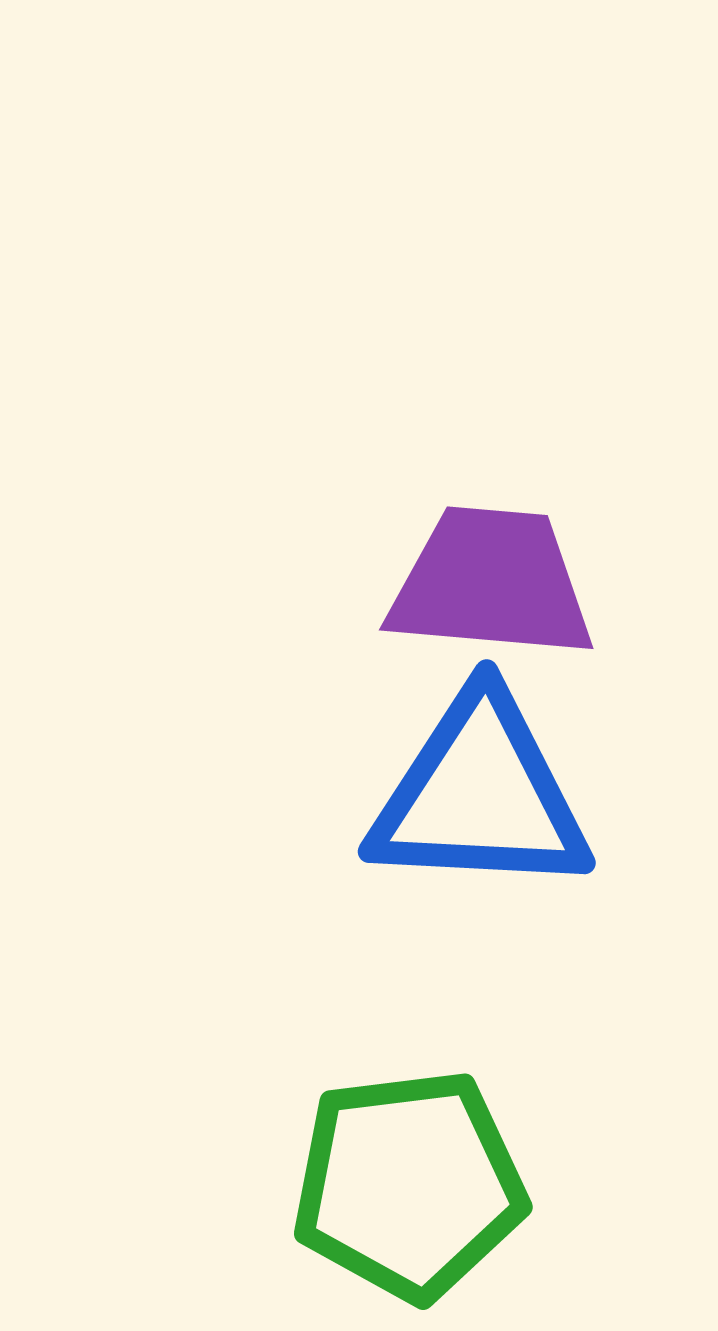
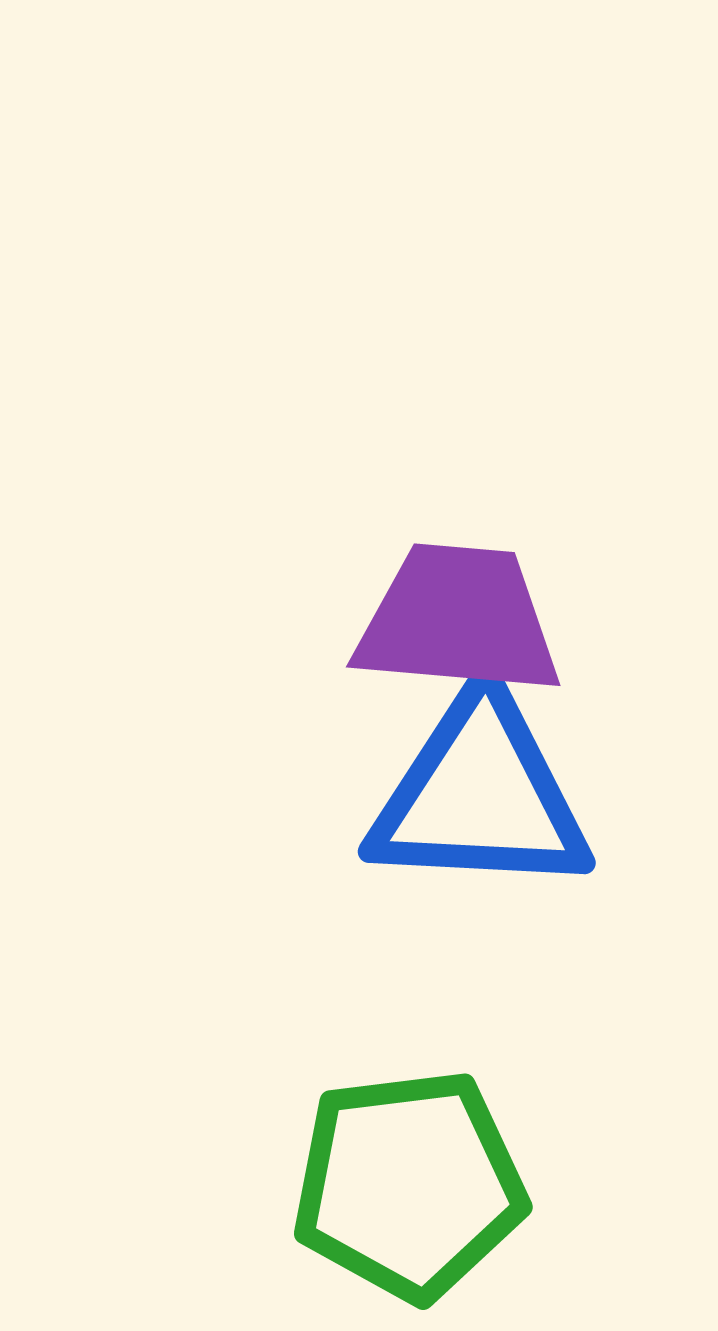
purple trapezoid: moved 33 px left, 37 px down
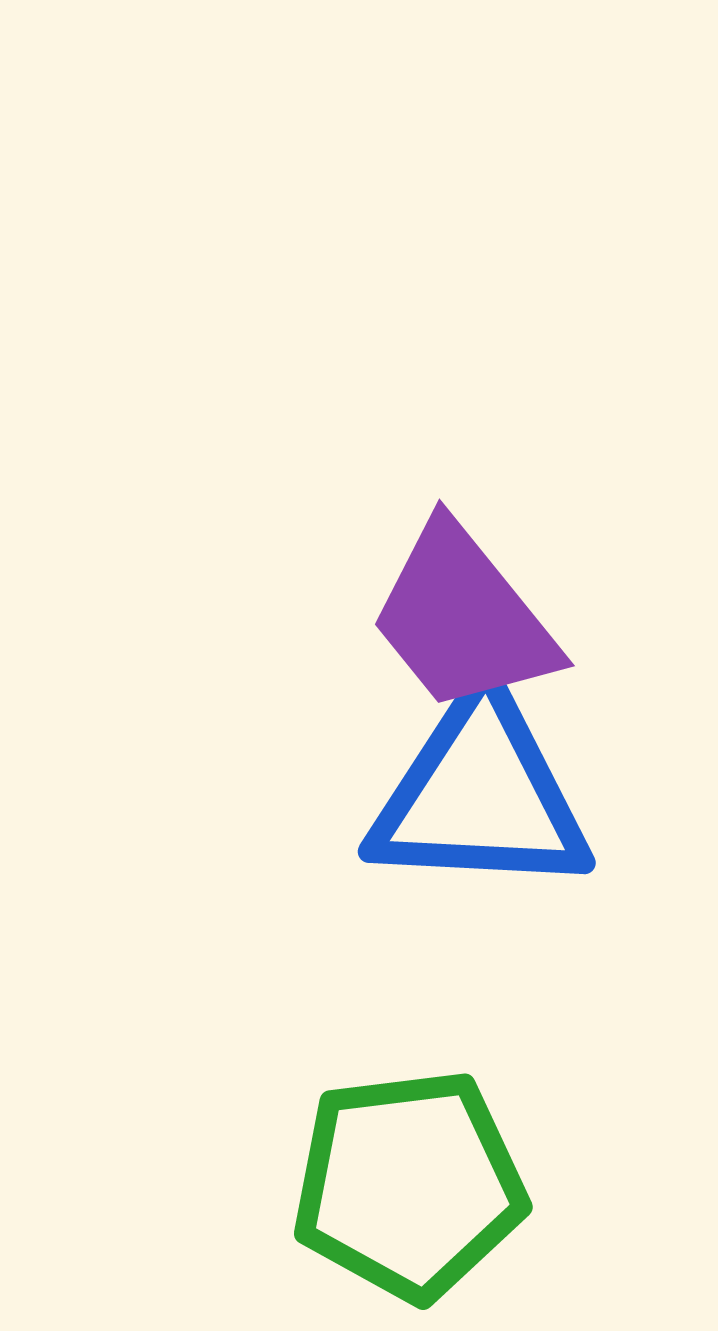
purple trapezoid: moved 5 px right, 2 px up; rotated 134 degrees counterclockwise
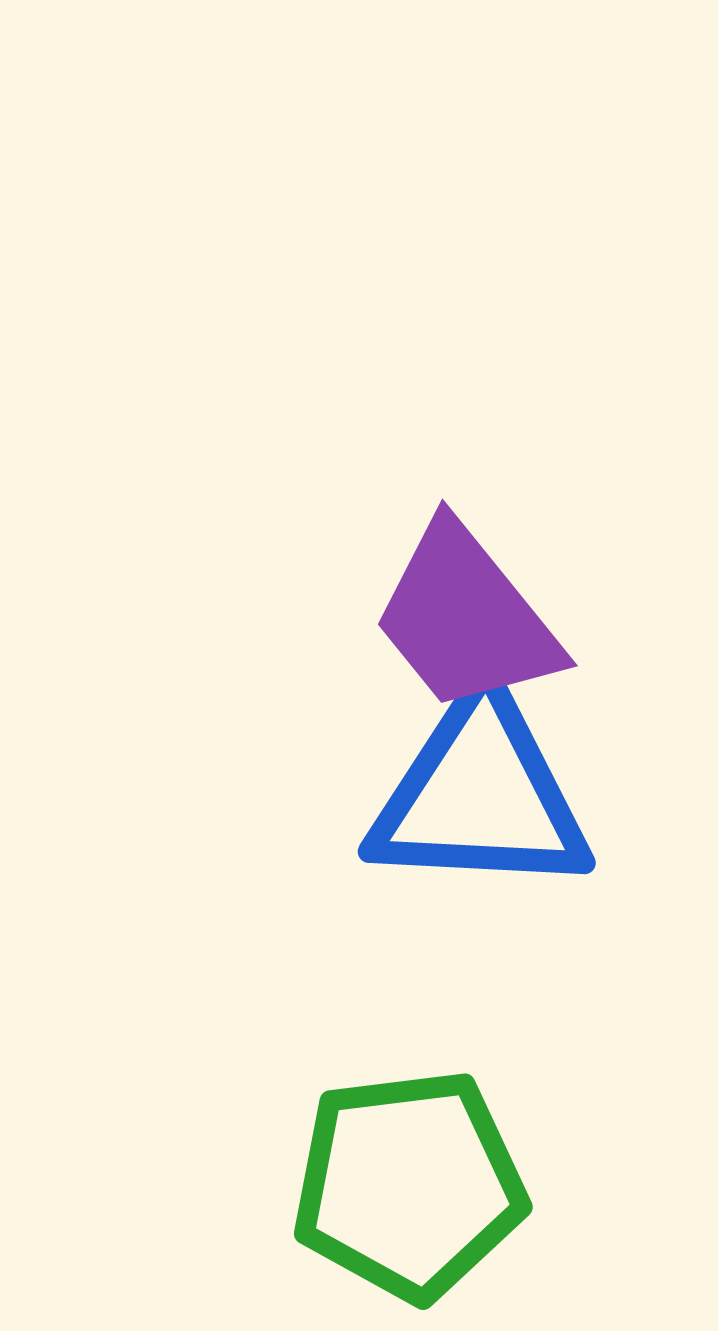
purple trapezoid: moved 3 px right
